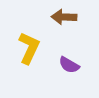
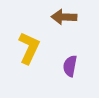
purple semicircle: moved 1 px right, 1 px down; rotated 70 degrees clockwise
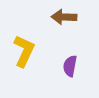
yellow L-shape: moved 5 px left, 3 px down
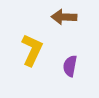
yellow L-shape: moved 8 px right, 1 px up
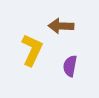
brown arrow: moved 3 px left, 9 px down
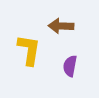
yellow L-shape: moved 3 px left; rotated 16 degrees counterclockwise
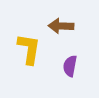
yellow L-shape: moved 1 px up
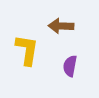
yellow L-shape: moved 2 px left, 1 px down
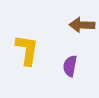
brown arrow: moved 21 px right, 1 px up
